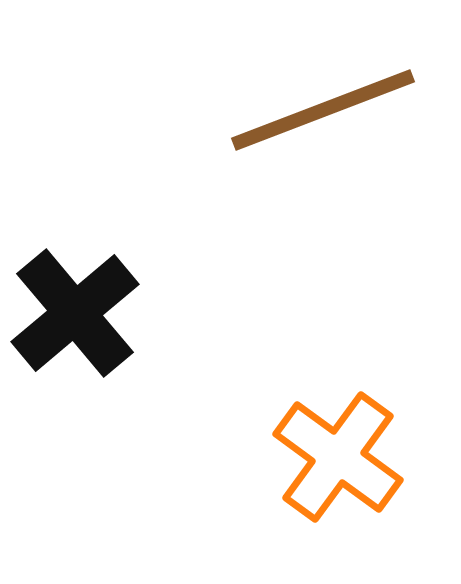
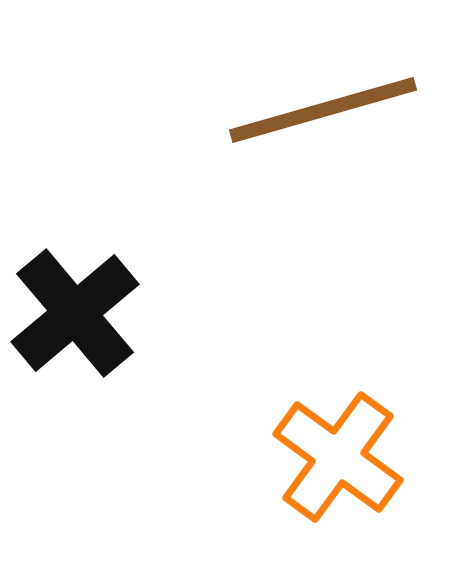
brown line: rotated 5 degrees clockwise
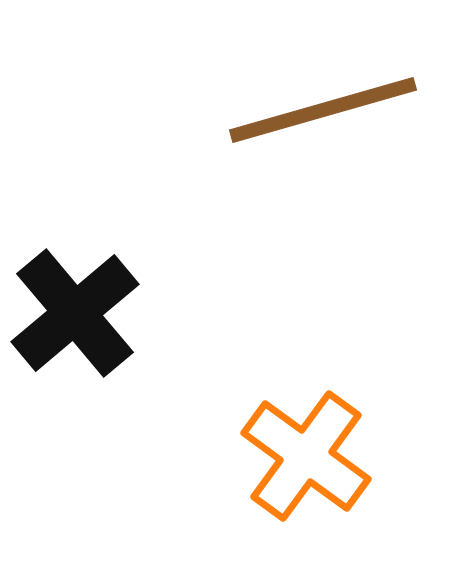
orange cross: moved 32 px left, 1 px up
